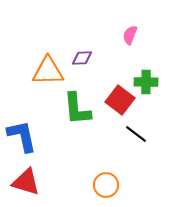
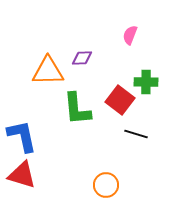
black line: rotated 20 degrees counterclockwise
red triangle: moved 4 px left, 7 px up
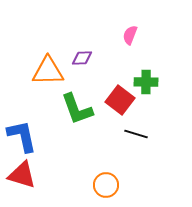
green L-shape: rotated 15 degrees counterclockwise
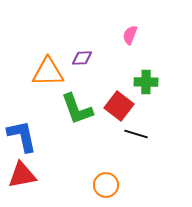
orange triangle: moved 1 px down
red square: moved 1 px left, 6 px down
red triangle: rotated 28 degrees counterclockwise
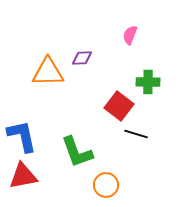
green cross: moved 2 px right
green L-shape: moved 43 px down
red triangle: moved 1 px right, 1 px down
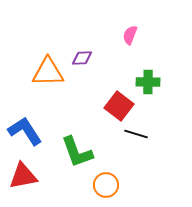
blue L-shape: moved 3 px right, 5 px up; rotated 21 degrees counterclockwise
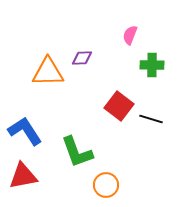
green cross: moved 4 px right, 17 px up
black line: moved 15 px right, 15 px up
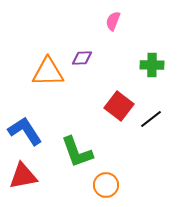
pink semicircle: moved 17 px left, 14 px up
black line: rotated 55 degrees counterclockwise
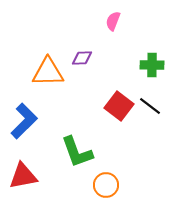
black line: moved 1 px left, 13 px up; rotated 75 degrees clockwise
blue L-shape: moved 1 px left, 10 px up; rotated 78 degrees clockwise
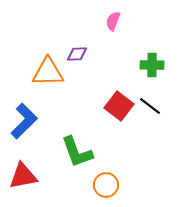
purple diamond: moved 5 px left, 4 px up
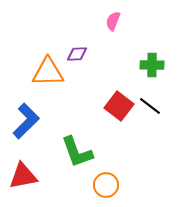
blue L-shape: moved 2 px right
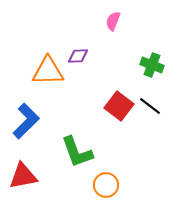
purple diamond: moved 1 px right, 2 px down
green cross: rotated 20 degrees clockwise
orange triangle: moved 1 px up
